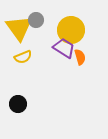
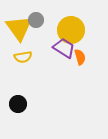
yellow semicircle: rotated 12 degrees clockwise
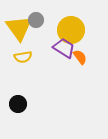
orange semicircle: rotated 21 degrees counterclockwise
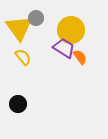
gray circle: moved 2 px up
yellow semicircle: rotated 120 degrees counterclockwise
